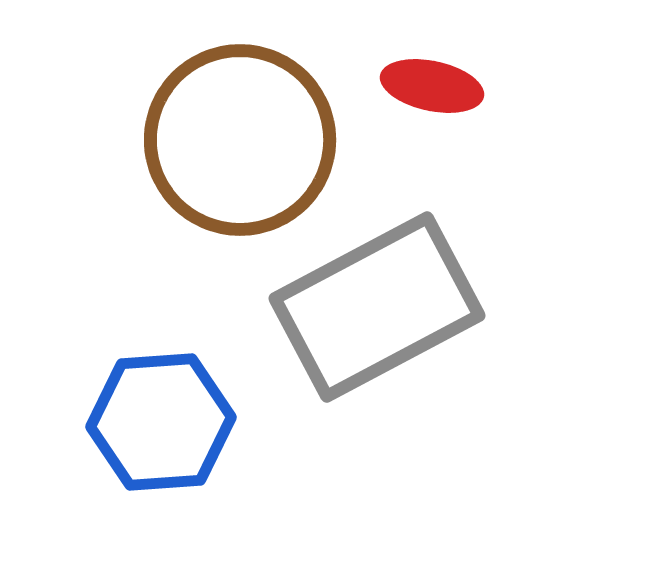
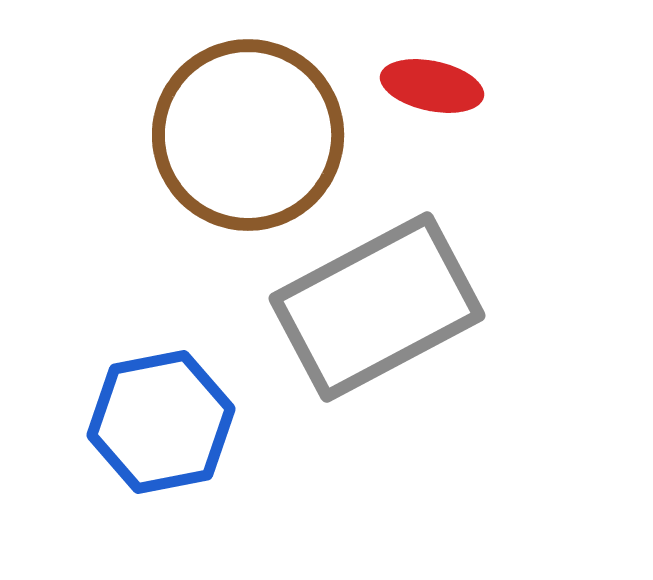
brown circle: moved 8 px right, 5 px up
blue hexagon: rotated 7 degrees counterclockwise
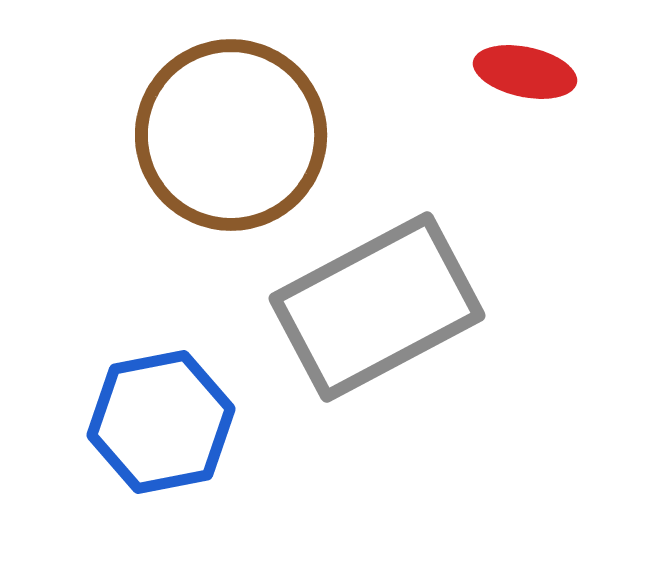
red ellipse: moved 93 px right, 14 px up
brown circle: moved 17 px left
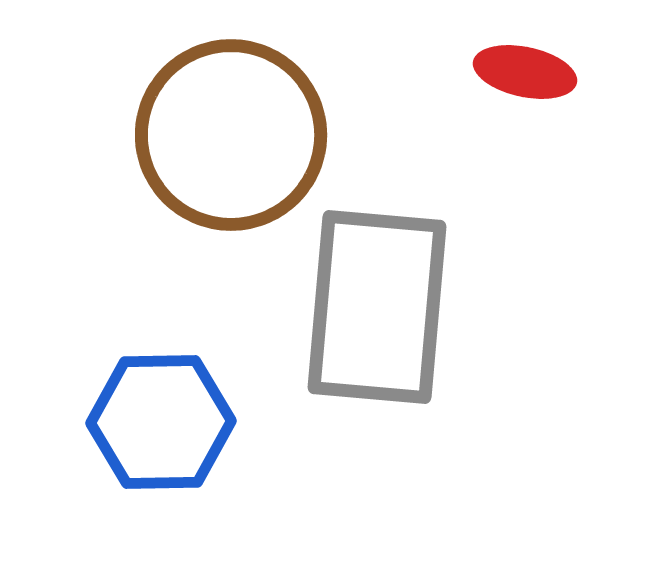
gray rectangle: rotated 57 degrees counterclockwise
blue hexagon: rotated 10 degrees clockwise
